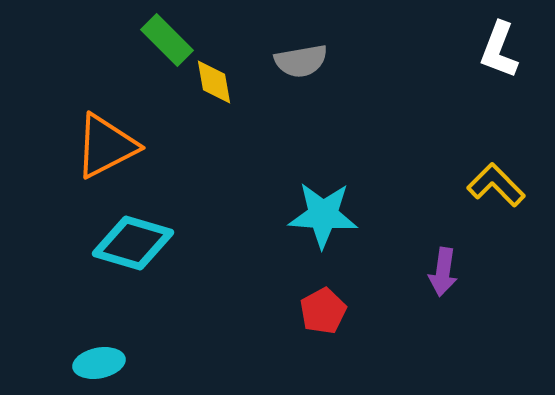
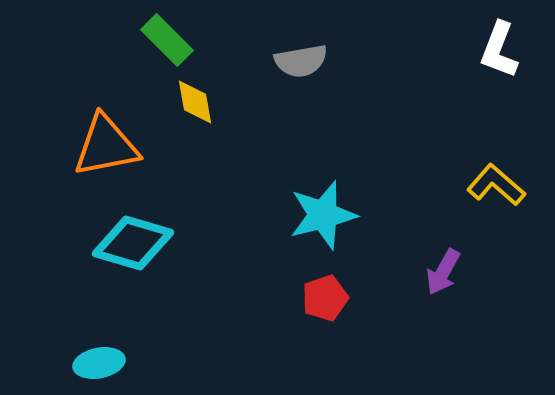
yellow diamond: moved 19 px left, 20 px down
orange triangle: rotated 16 degrees clockwise
yellow L-shape: rotated 4 degrees counterclockwise
cyan star: rotated 18 degrees counterclockwise
purple arrow: rotated 21 degrees clockwise
red pentagon: moved 2 px right, 13 px up; rotated 9 degrees clockwise
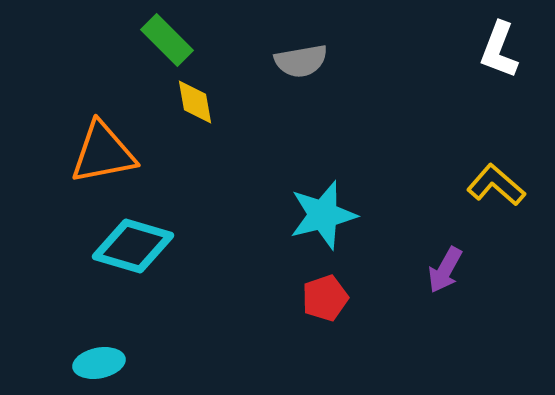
orange triangle: moved 3 px left, 7 px down
cyan diamond: moved 3 px down
purple arrow: moved 2 px right, 2 px up
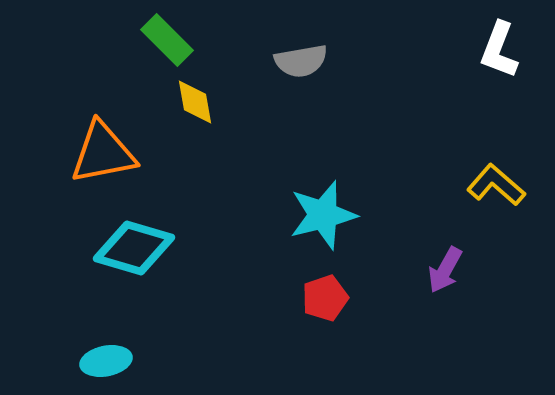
cyan diamond: moved 1 px right, 2 px down
cyan ellipse: moved 7 px right, 2 px up
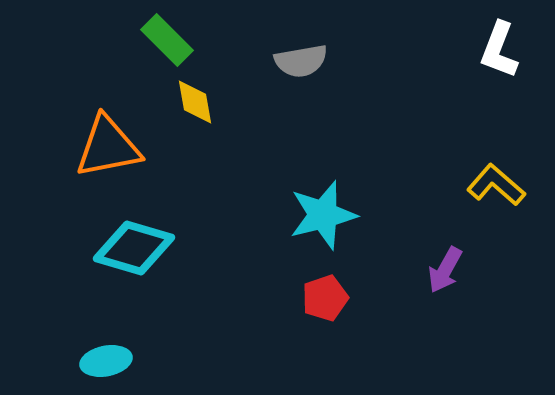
orange triangle: moved 5 px right, 6 px up
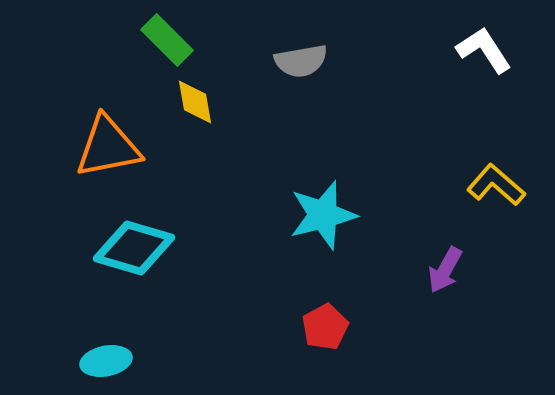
white L-shape: moved 15 px left; rotated 126 degrees clockwise
red pentagon: moved 29 px down; rotated 9 degrees counterclockwise
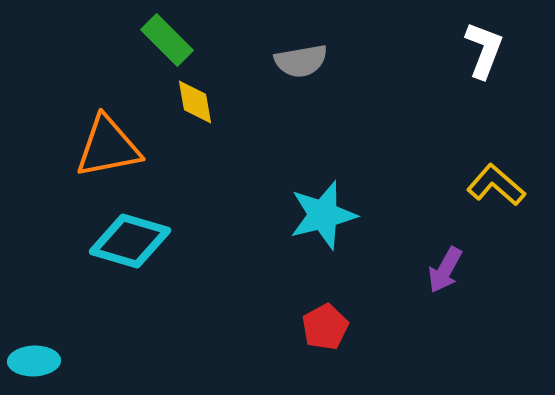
white L-shape: rotated 54 degrees clockwise
cyan diamond: moved 4 px left, 7 px up
cyan ellipse: moved 72 px left; rotated 9 degrees clockwise
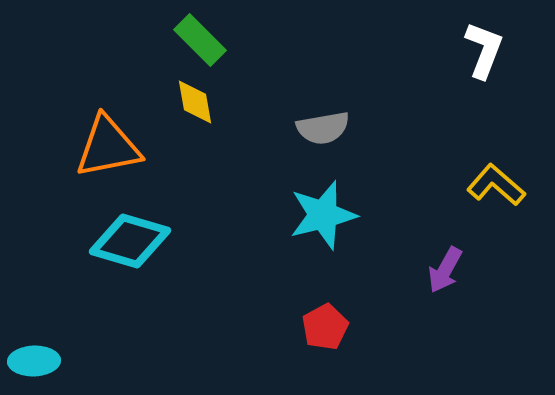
green rectangle: moved 33 px right
gray semicircle: moved 22 px right, 67 px down
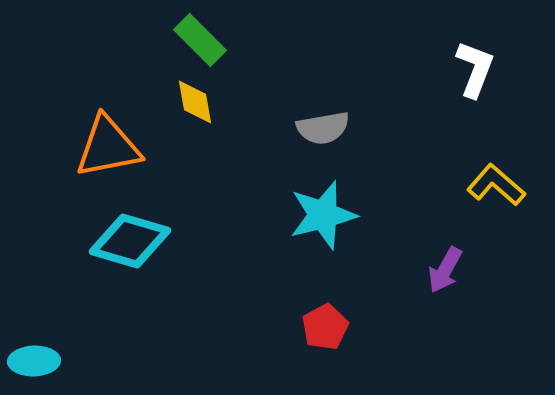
white L-shape: moved 9 px left, 19 px down
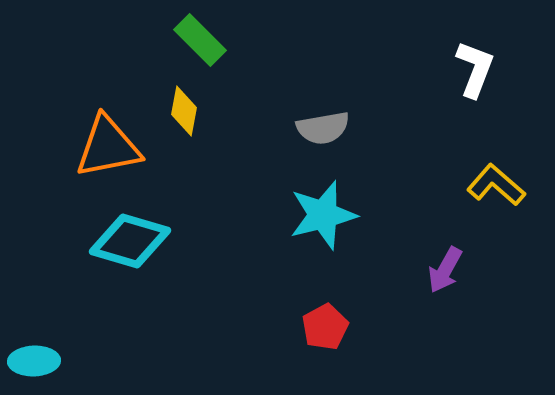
yellow diamond: moved 11 px left, 9 px down; rotated 21 degrees clockwise
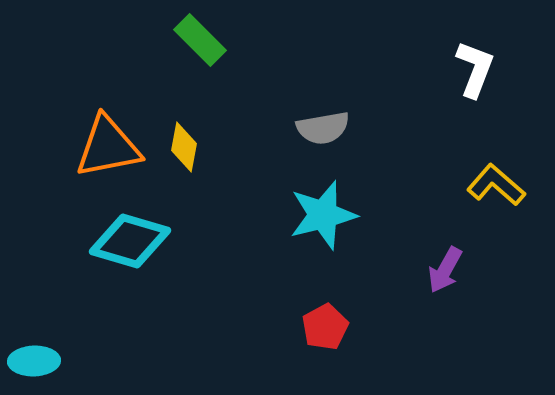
yellow diamond: moved 36 px down
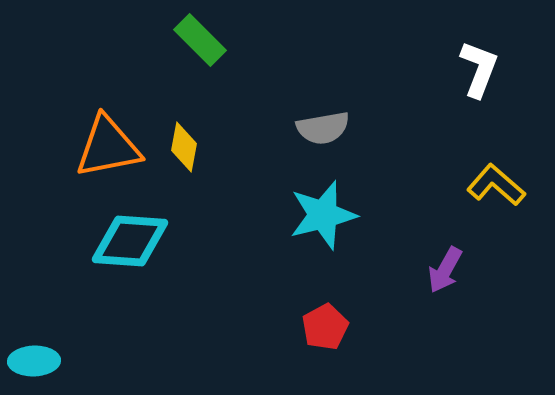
white L-shape: moved 4 px right
cyan diamond: rotated 12 degrees counterclockwise
